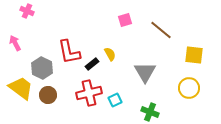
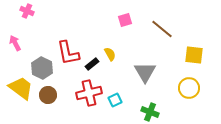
brown line: moved 1 px right, 1 px up
red L-shape: moved 1 px left, 1 px down
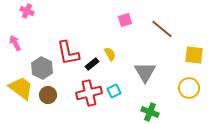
cyan square: moved 1 px left, 9 px up
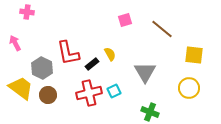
pink cross: moved 1 px down; rotated 16 degrees counterclockwise
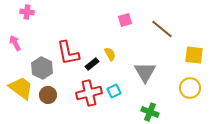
yellow circle: moved 1 px right
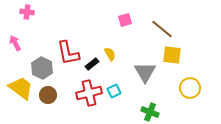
yellow square: moved 22 px left
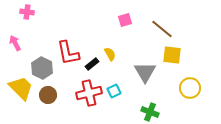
yellow trapezoid: rotated 8 degrees clockwise
